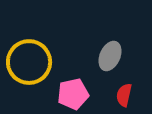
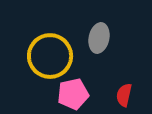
gray ellipse: moved 11 px left, 18 px up; rotated 12 degrees counterclockwise
yellow circle: moved 21 px right, 6 px up
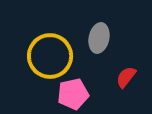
red semicircle: moved 2 px right, 18 px up; rotated 25 degrees clockwise
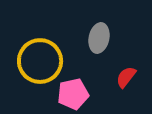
yellow circle: moved 10 px left, 5 px down
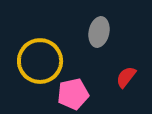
gray ellipse: moved 6 px up
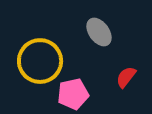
gray ellipse: rotated 48 degrees counterclockwise
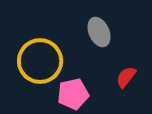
gray ellipse: rotated 12 degrees clockwise
